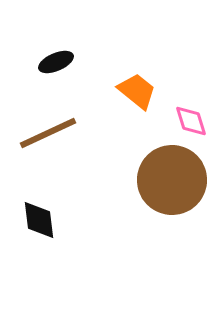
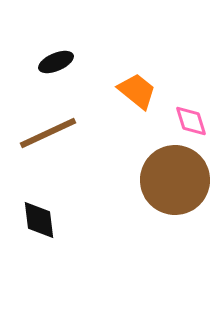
brown circle: moved 3 px right
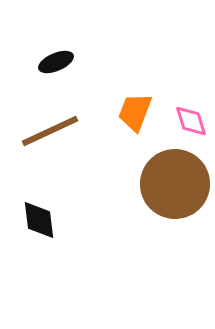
orange trapezoid: moved 2 px left, 21 px down; rotated 108 degrees counterclockwise
brown line: moved 2 px right, 2 px up
brown circle: moved 4 px down
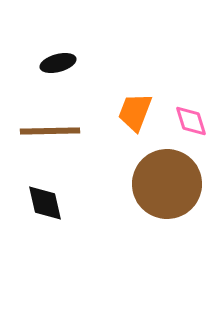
black ellipse: moved 2 px right, 1 px down; rotated 8 degrees clockwise
brown line: rotated 24 degrees clockwise
brown circle: moved 8 px left
black diamond: moved 6 px right, 17 px up; rotated 6 degrees counterclockwise
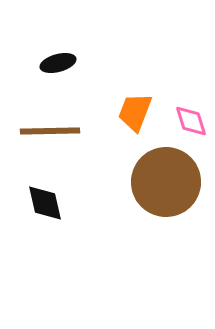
brown circle: moved 1 px left, 2 px up
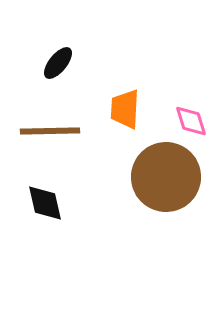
black ellipse: rotated 36 degrees counterclockwise
orange trapezoid: moved 10 px left, 3 px up; rotated 18 degrees counterclockwise
brown circle: moved 5 px up
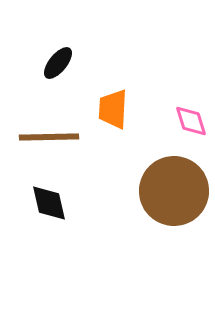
orange trapezoid: moved 12 px left
brown line: moved 1 px left, 6 px down
brown circle: moved 8 px right, 14 px down
black diamond: moved 4 px right
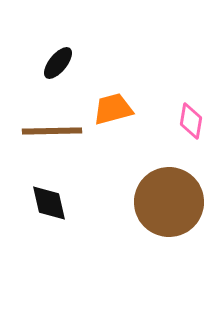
orange trapezoid: rotated 72 degrees clockwise
pink diamond: rotated 27 degrees clockwise
brown line: moved 3 px right, 6 px up
brown circle: moved 5 px left, 11 px down
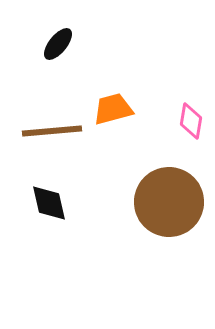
black ellipse: moved 19 px up
brown line: rotated 4 degrees counterclockwise
